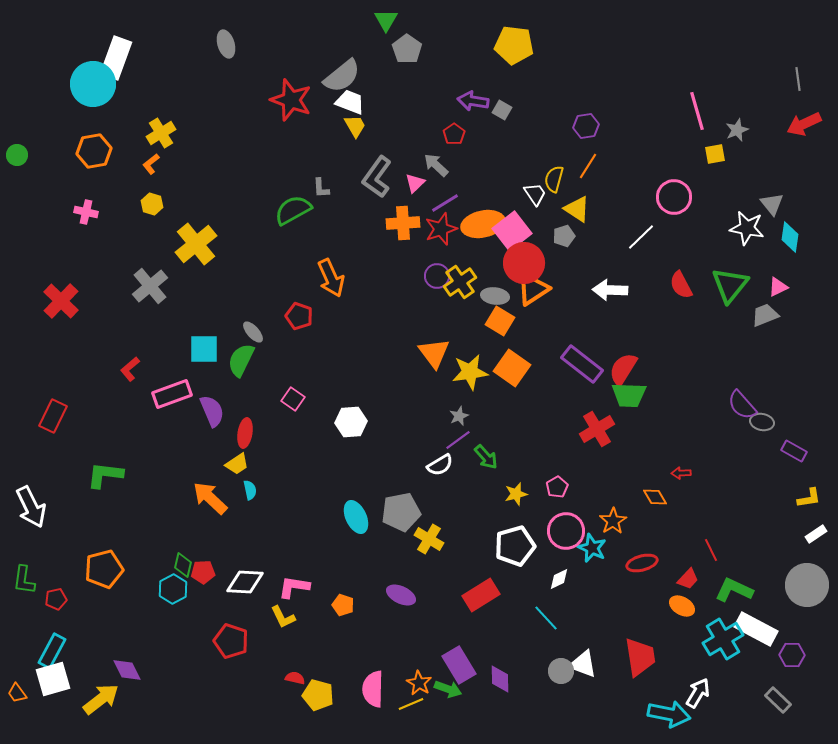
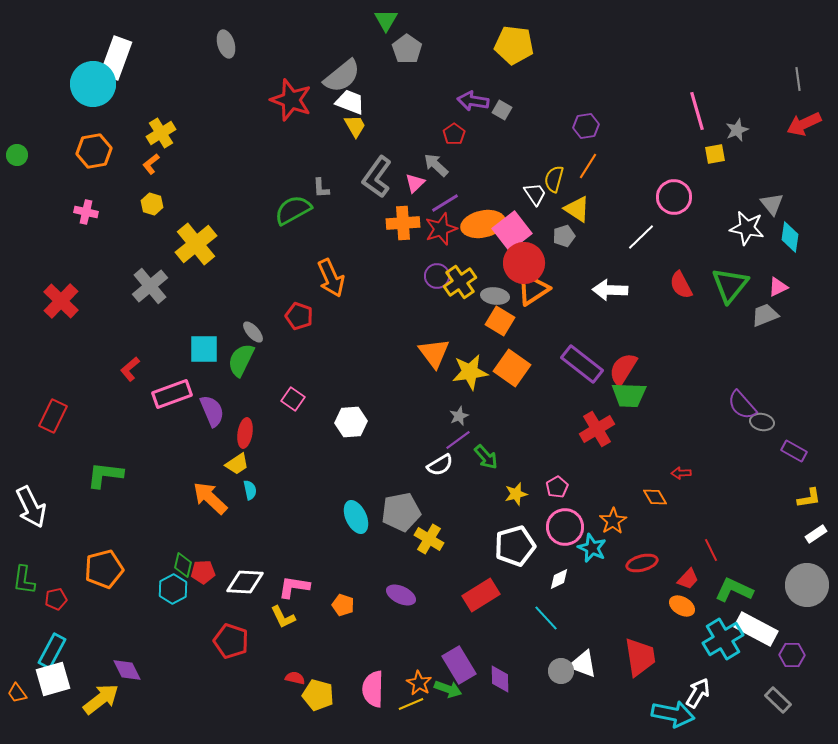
pink circle at (566, 531): moved 1 px left, 4 px up
cyan arrow at (669, 714): moved 4 px right
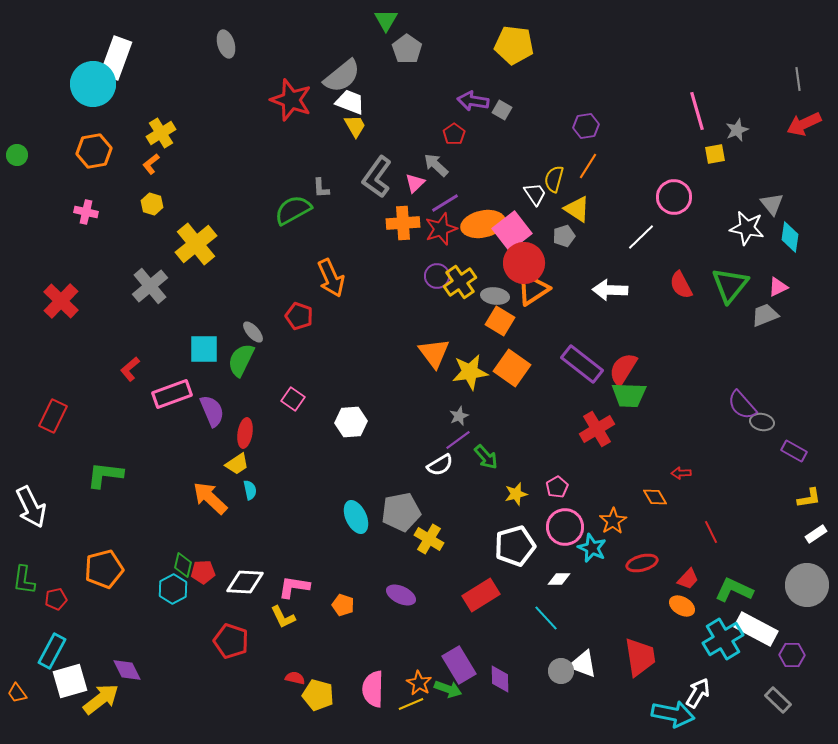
red line at (711, 550): moved 18 px up
white diamond at (559, 579): rotated 25 degrees clockwise
white square at (53, 679): moved 17 px right, 2 px down
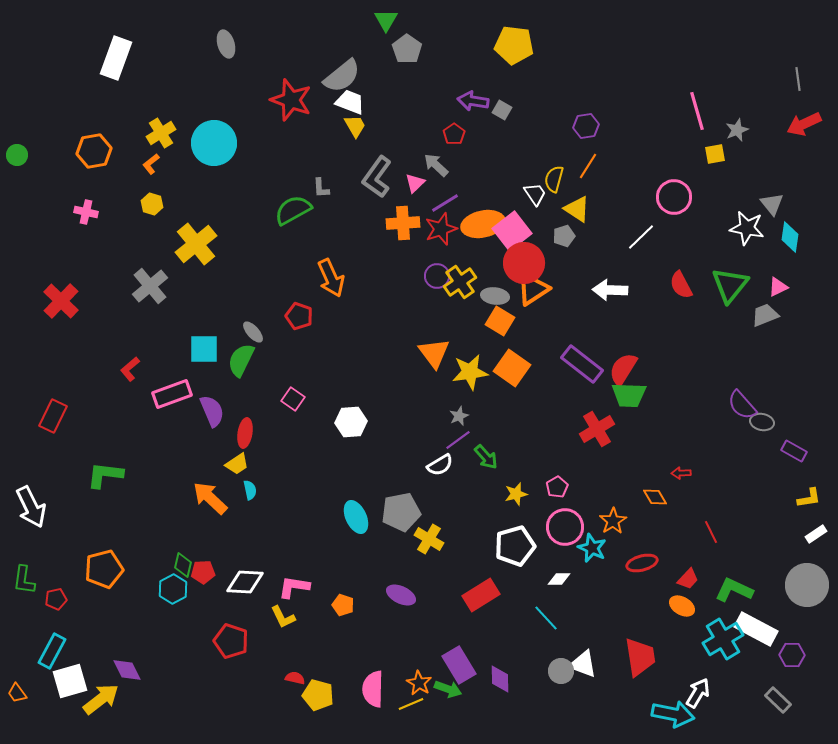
cyan circle at (93, 84): moved 121 px right, 59 px down
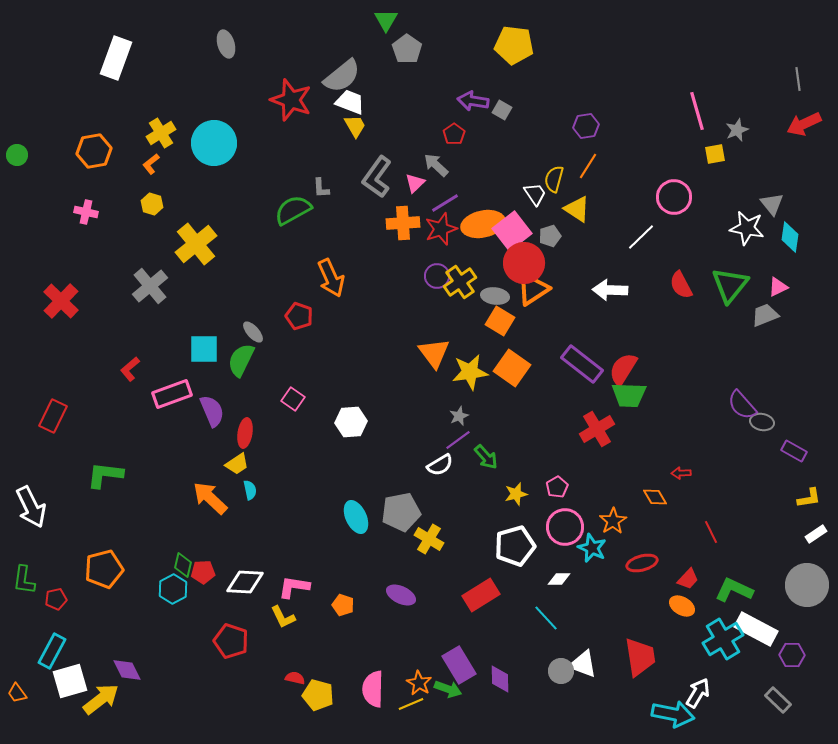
gray pentagon at (564, 236): moved 14 px left
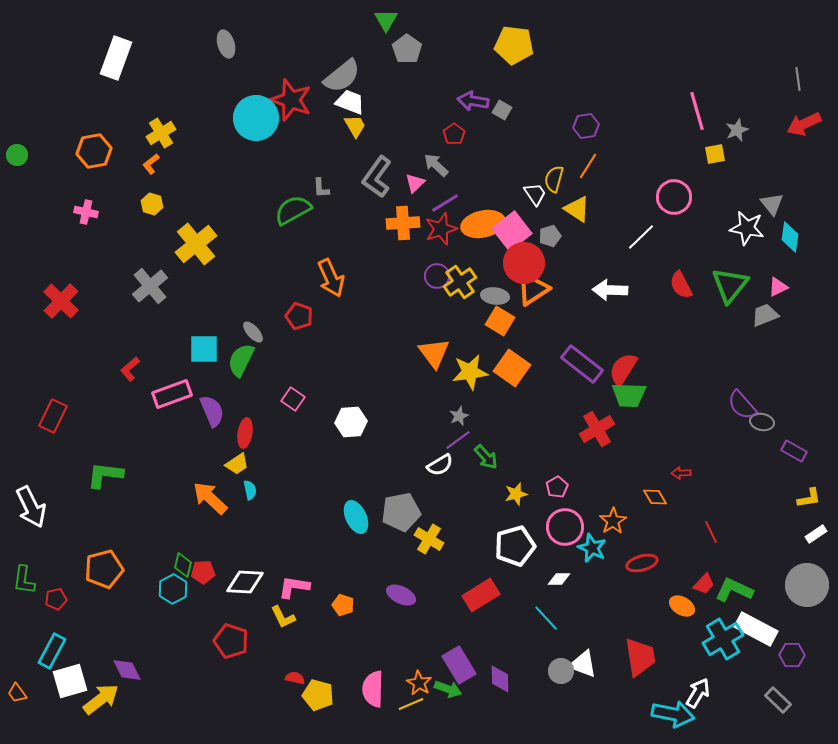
cyan circle at (214, 143): moved 42 px right, 25 px up
red trapezoid at (688, 579): moved 16 px right, 5 px down
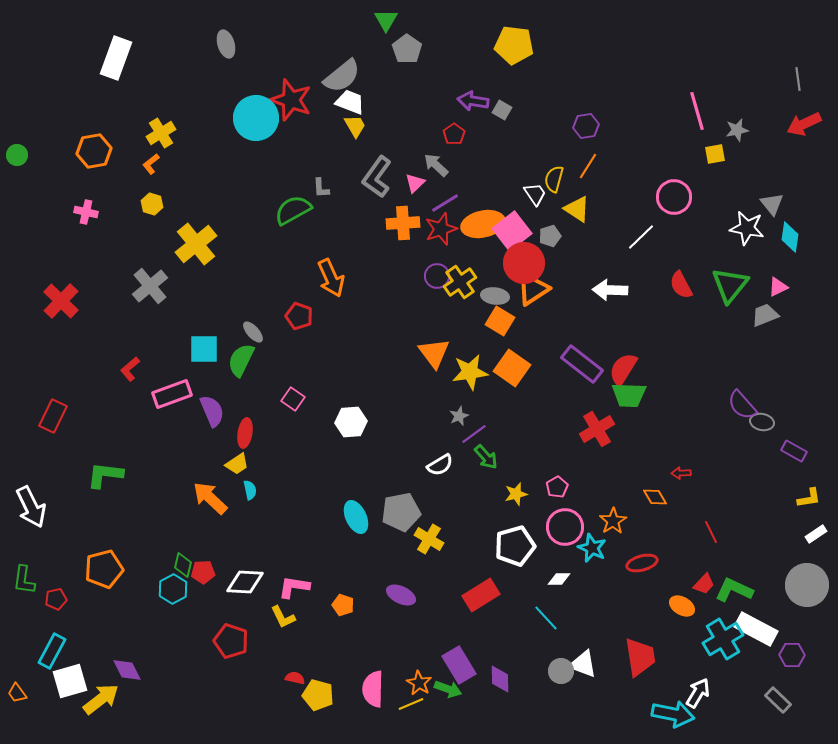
gray star at (737, 130): rotated 10 degrees clockwise
purple line at (458, 440): moved 16 px right, 6 px up
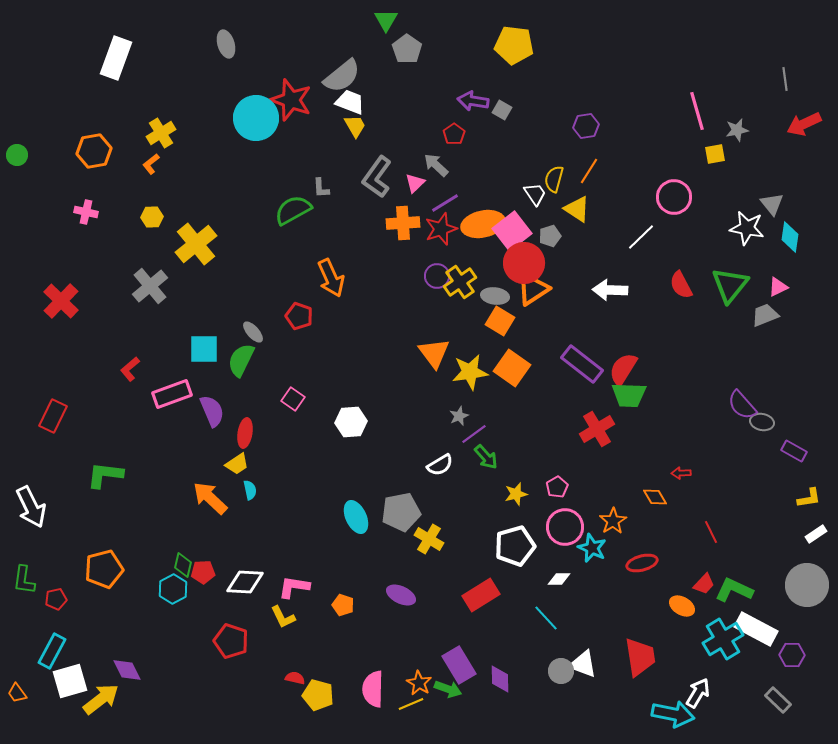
gray line at (798, 79): moved 13 px left
orange line at (588, 166): moved 1 px right, 5 px down
yellow hexagon at (152, 204): moved 13 px down; rotated 20 degrees counterclockwise
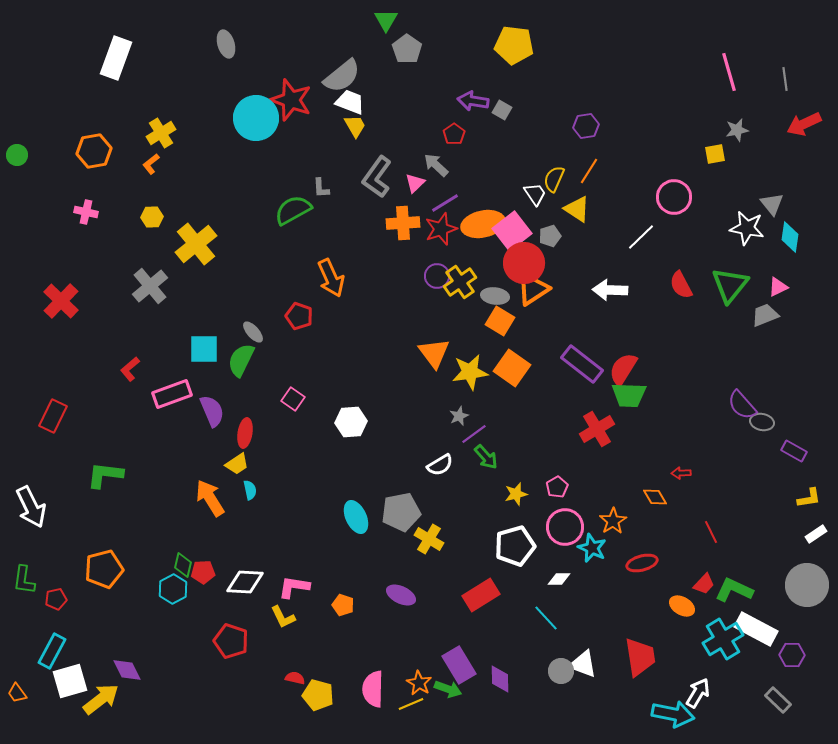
pink line at (697, 111): moved 32 px right, 39 px up
yellow semicircle at (554, 179): rotated 8 degrees clockwise
orange arrow at (210, 498): rotated 15 degrees clockwise
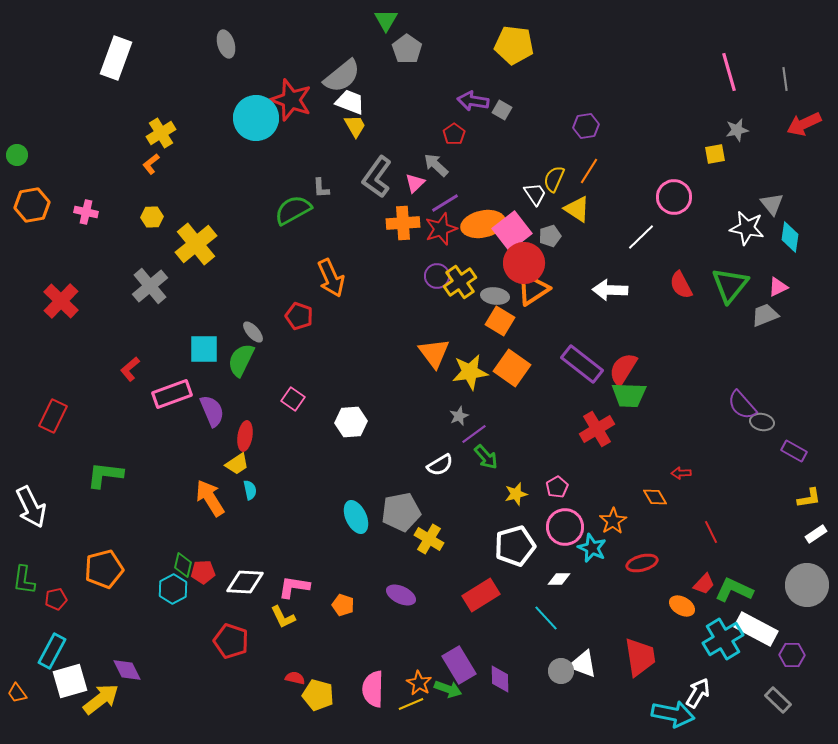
orange hexagon at (94, 151): moved 62 px left, 54 px down
red ellipse at (245, 433): moved 3 px down
